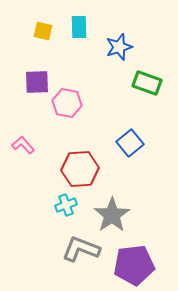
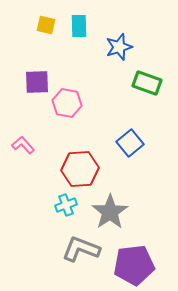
cyan rectangle: moved 1 px up
yellow square: moved 3 px right, 6 px up
gray star: moved 2 px left, 3 px up
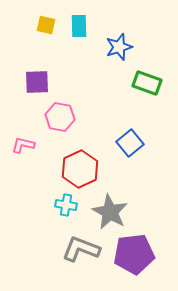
pink hexagon: moved 7 px left, 14 px down
pink L-shape: rotated 35 degrees counterclockwise
red hexagon: rotated 21 degrees counterclockwise
cyan cross: rotated 30 degrees clockwise
gray star: rotated 9 degrees counterclockwise
purple pentagon: moved 11 px up
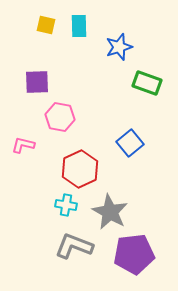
gray L-shape: moved 7 px left, 3 px up
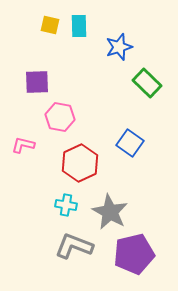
yellow square: moved 4 px right
green rectangle: rotated 24 degrees clockwise
blue square: rotated 16 degrees counterclockwise
red hexagon: moved 6 px up
purple pentagon: rotated 6 degrees counterclockwise
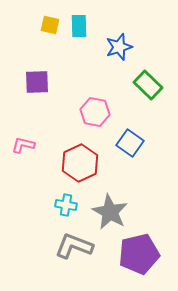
green rectangle: moved 1 px right, 2 px down
pink hexagon: moved 35 px right, 5 px up
purple pentagon: moved 5 px right
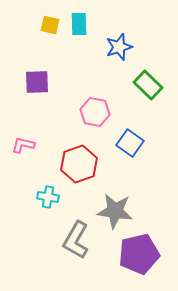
cyan rectangle: moved 2 px up
red hexagon: moved 1 px left, 1 px down; rotated 6 degrees clockwise
cyan cross: moved 18 px left, 8 px up
gray star: moved 5 px right, 1 px up; rotated 21 degrees counterclockwise
gray L-shape: moved 2 px right, 6 px up; rotated 81 degrees counterclockwise
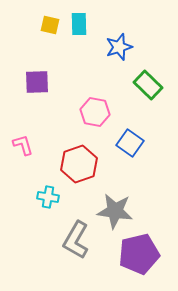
pink L-shape: rotated 60 degrees clockwise
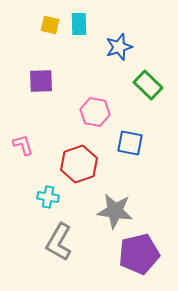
purple square: moved 4 px right, 1 px up
blue square: rotated 24 degrees counterclockwise
gray L-shape: moved 17 px left, 2 px down
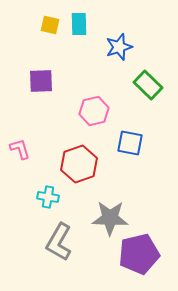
pink hexagon: moved 1 px left, 1 px up; rotated 24 degrees counterclockwise
pink L-shape: moved 3 px left, 4 px down
gray star: moved 5 px left, 7 px down; rotated 6 degrees counterclockwise
